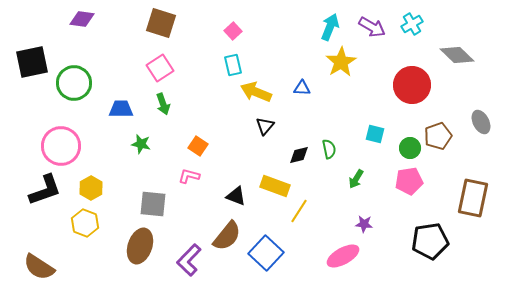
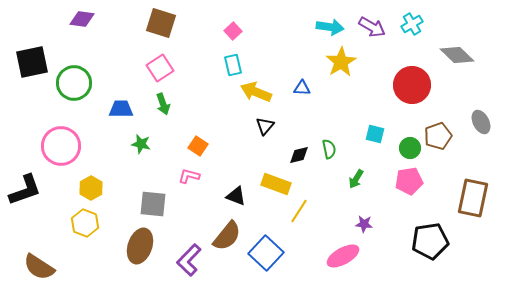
cyan arrow at (330, 27): rotated 76 degrees clockwise
yellow rectangle at (275, 186): moved 1 px right, 2 px up
black L-shape at (45, 190): moved 20 px left
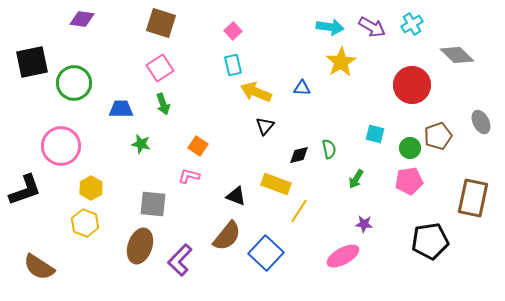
purple L-shape at (189, 260): moved 9 px left
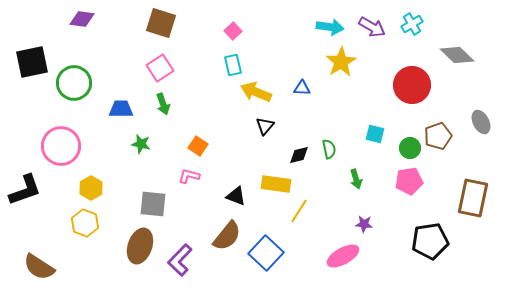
green arrow at (356, 179): rotated 48 degrees counterclockwise
yellow rectangle at (276, 184): rotated 12 degrees counterclockwise
